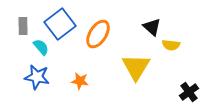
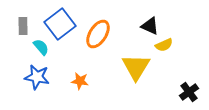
black triangle: moved 2 px left, 1 px up; rotated 18 degrees counterclockwise
yellow semicircle: moved 7 px left; rotated 30 degrees counterclockwise
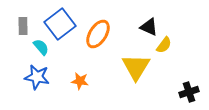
black triangle: moved 1 px left, 1 px down
yellow semicircle: rotated 30 degrees counterclockwise
black cross: rotated 18 degrees clockwise
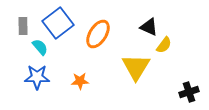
blue square: moved 2 px left, 1 px up
cyan semicircle: moved 1 px left
blue star: rotated 10 degrees counterclockwise
orange star: rotated 12 degrees counterclockwise
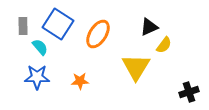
blue square: moved 1 px down; rotated 20 degrees counterclockwise
black triangle: rotated 48 degrees counterclockwise
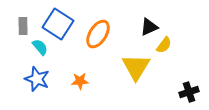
blue star: moved 2 px down; rotated 20 degrees clockwise
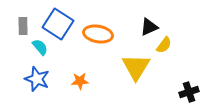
orange ellipse: rotated 68 degrees clockwise
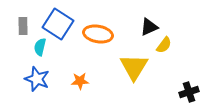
cyan semicircle: rotated 126 degrees counterclockwise
yellow triangle: moved 2 px left
